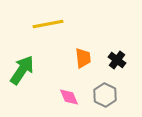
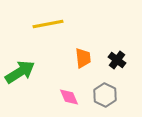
green arrow: moved 2 px left, 2 px down; rotated 24 degrees clockwise
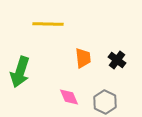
yellow line: rotated 12 degrees clockwise
green arrow: rotated 140 degrees clockwise
gray hexagon: moved 7 px down
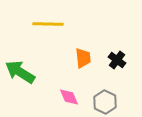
green arrow: rotated 104 degrees clockwise
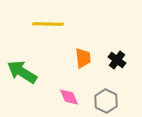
green arrow: moved 2 px right
gray hexagon: moved 1 px right, 1 px up
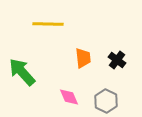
green arrow: rotated 16 degrees clockwise
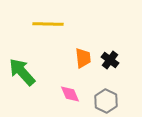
black cross: moved 7 px left
pink diamond: moved 1 px right, 3 px up
